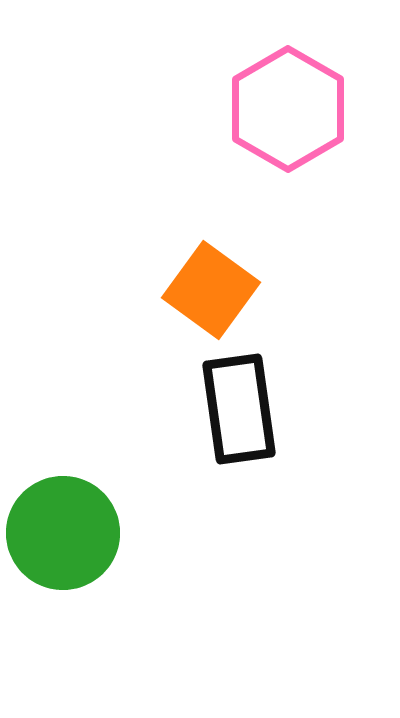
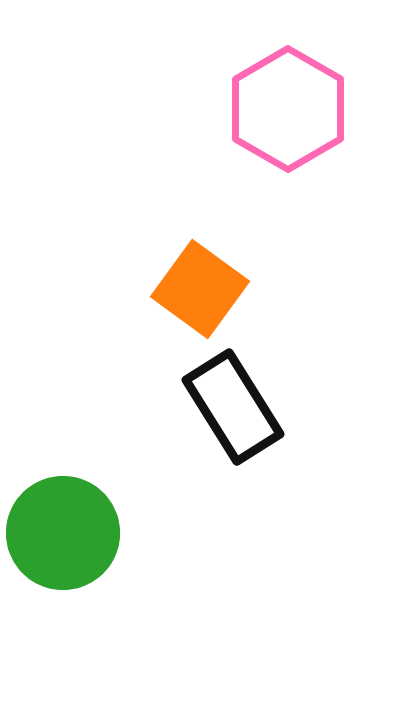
orange square: moved 11 px left, 1 px up
black rectangle: moved 6 px left, 2 px up; rotated 24 degrees counterclockwise
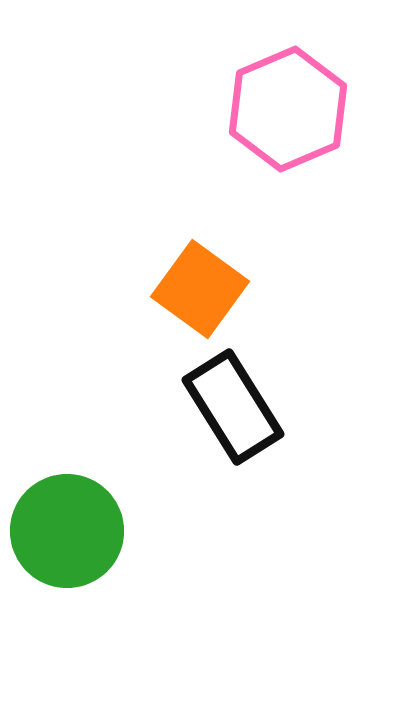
pink hexagon: rotated 7 degrees clockwise
green circle: moved 4 px right, 2 px up
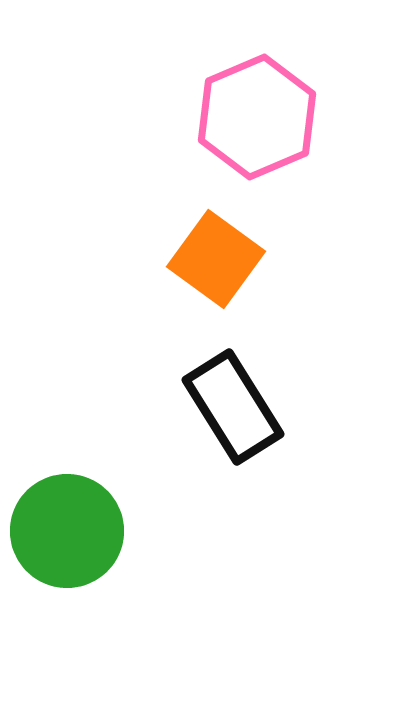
pink hexagon: moved 31 px left, 8 px down
orange square: moved 16 px right, 30 px up
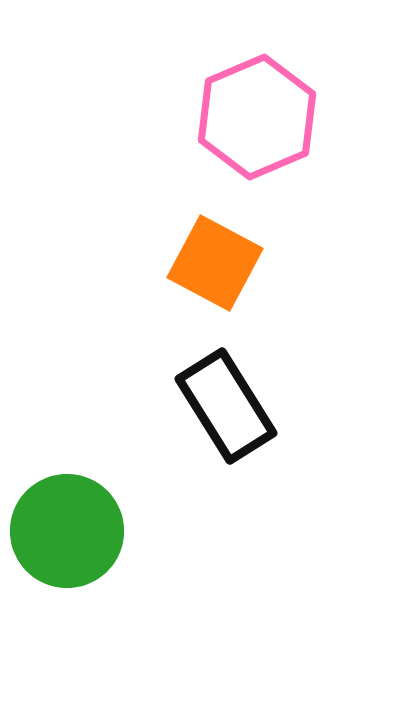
orange square: moved 1 px left, 4 px down; rotated 8 degrees counterclockwise
black rectangle: moved 7 px left, 1 px up
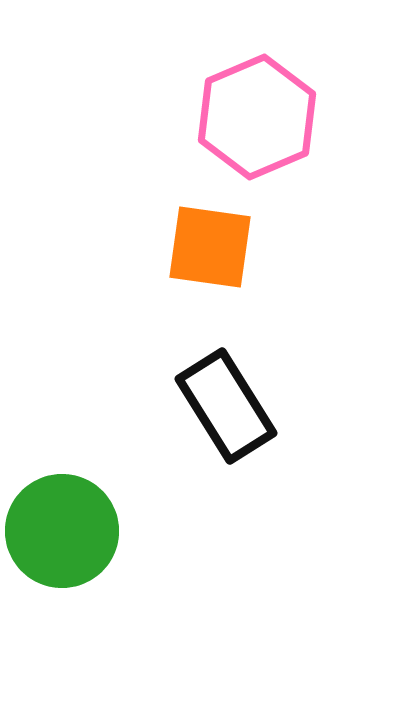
orange square: moved 5 px left, 16 px up; rotated 20 degrees counterclockwise
green circle: moved 5 px left
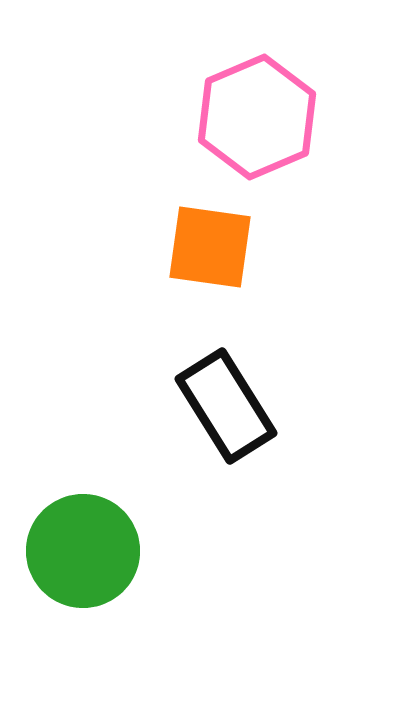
green circle: moved 21 px right, 20 px down
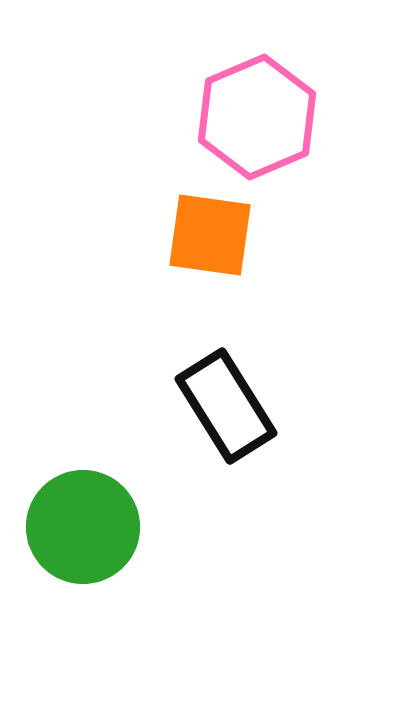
orange square: moved 12 px up
green circle: moved 24 px up
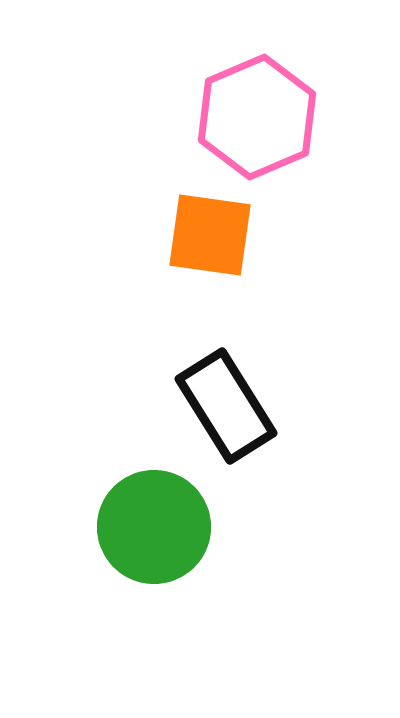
green circle: moved 71 px right
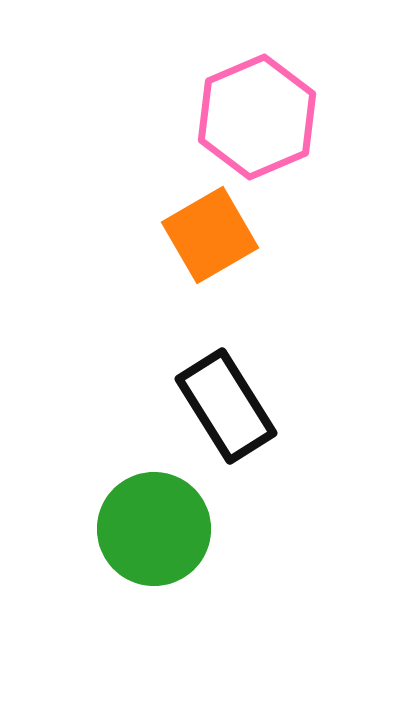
orange square: rotated 38 degrees counterclockwise
green circle: moved 2 px down
